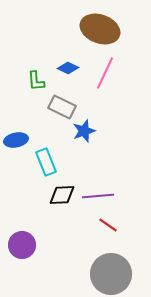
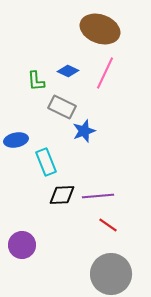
blue diamond: moved 3 px down
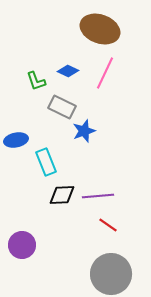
green L-shape: rotated 15 degrees counterclockwise
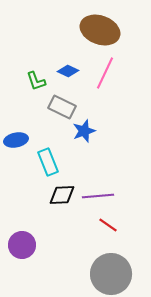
brown ellipse: moved 1 px down
cyan rectangle: moved 2 px right
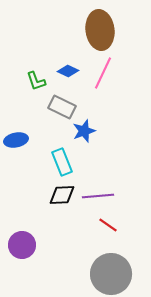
brown ellipse: rotated 63 degrees clockwise
pink line: moved 2 px left
cyan rectangle: moved 14 px right
